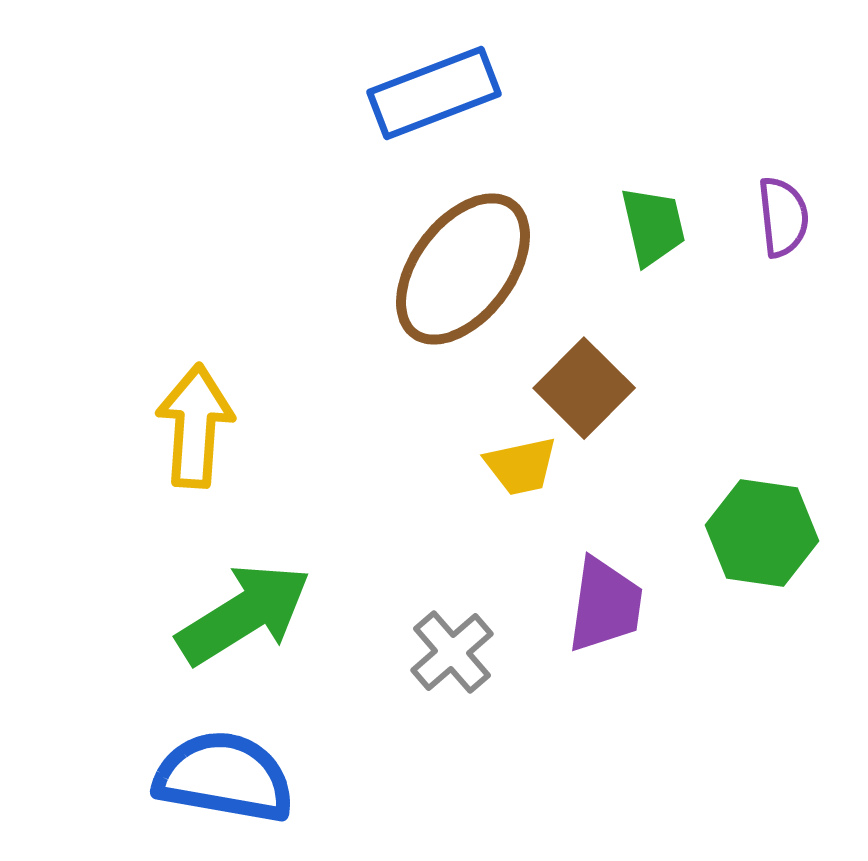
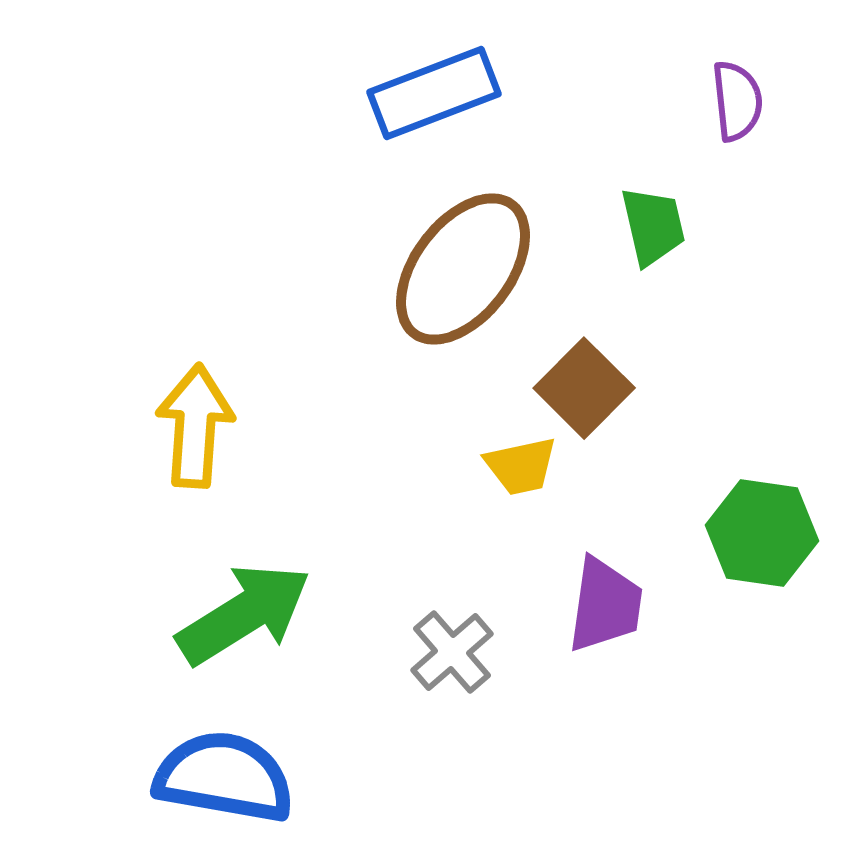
purple semicircle: moved 46 px left, 116 px up
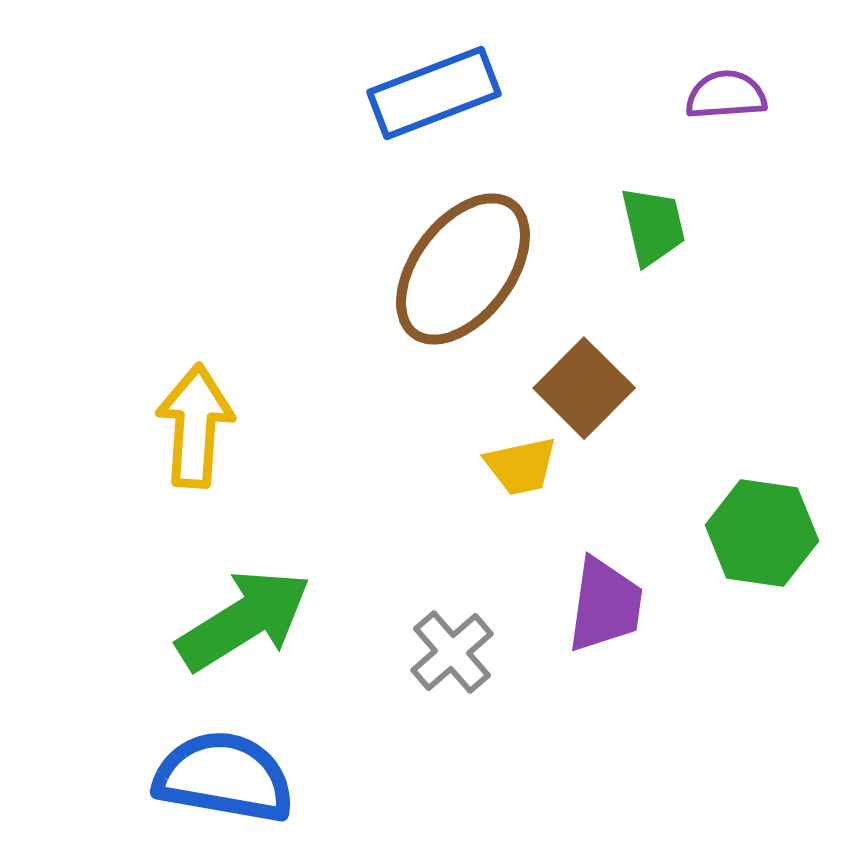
purple semicircle: moved 11 px left, 6 px up; rotated 88 degrees counterclockwise
green arrow: moved 6 px down
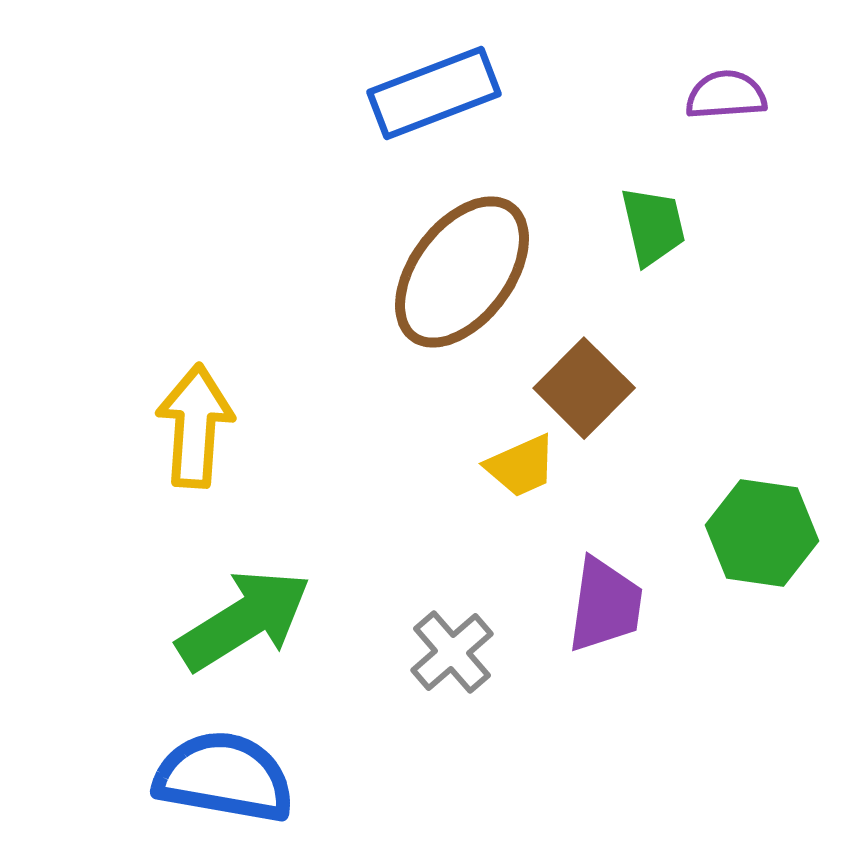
brown ellipse: moved 1 px left, 3 px down
yellow trapezoid: rotated 12 degrees counterclockwise
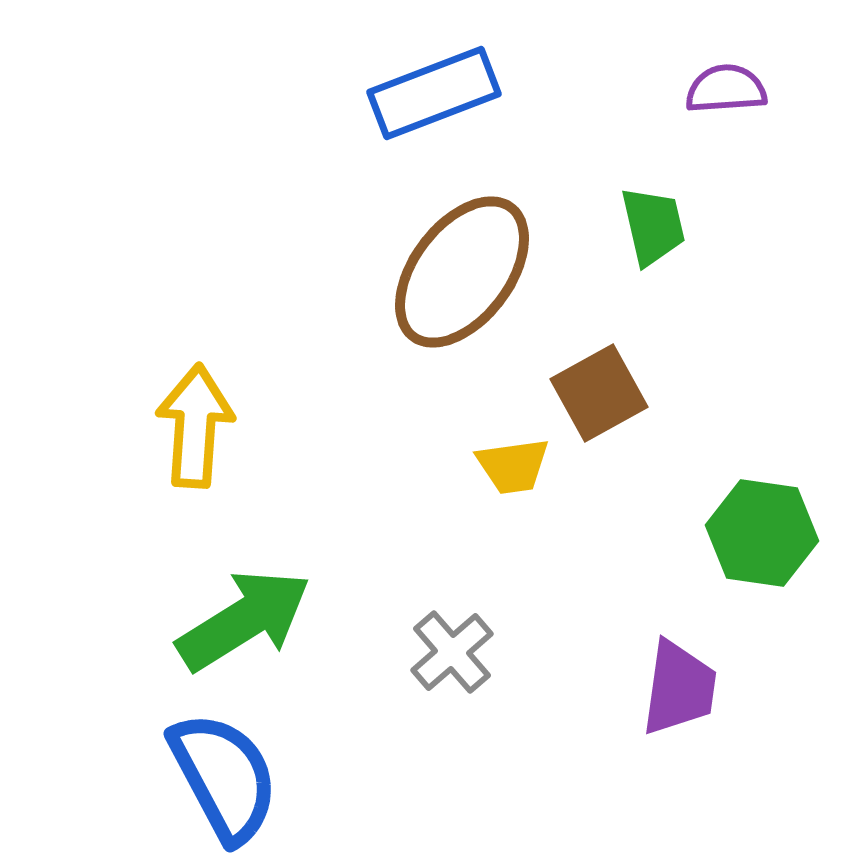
purple semicircle: moved 6 px up
brown square: moved 15 px right, 5 px down; rotated 16 degrees clockwise
yellow trapezoid: moved 8 px left; rotated 16 degrees clockwise
purple trapezoid: moved 74 px right, 83 px down
blue semicircle: rotated 52 degrees clockwise
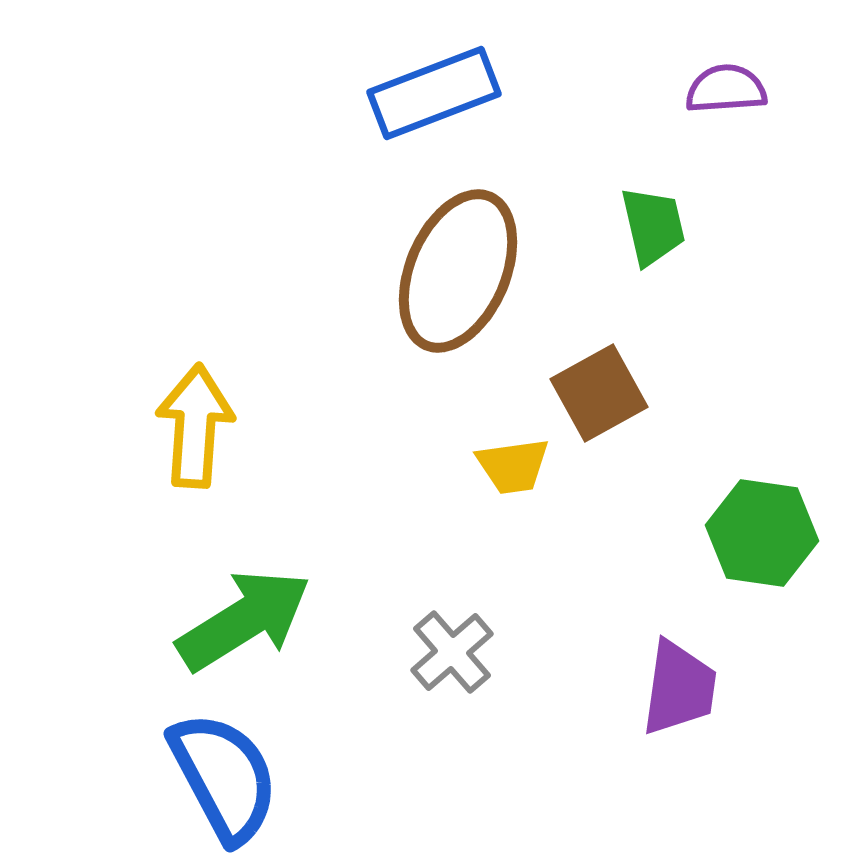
brown ellipse: moved 4 px left, 1 px up; rotated 14 degrees counterclockwise
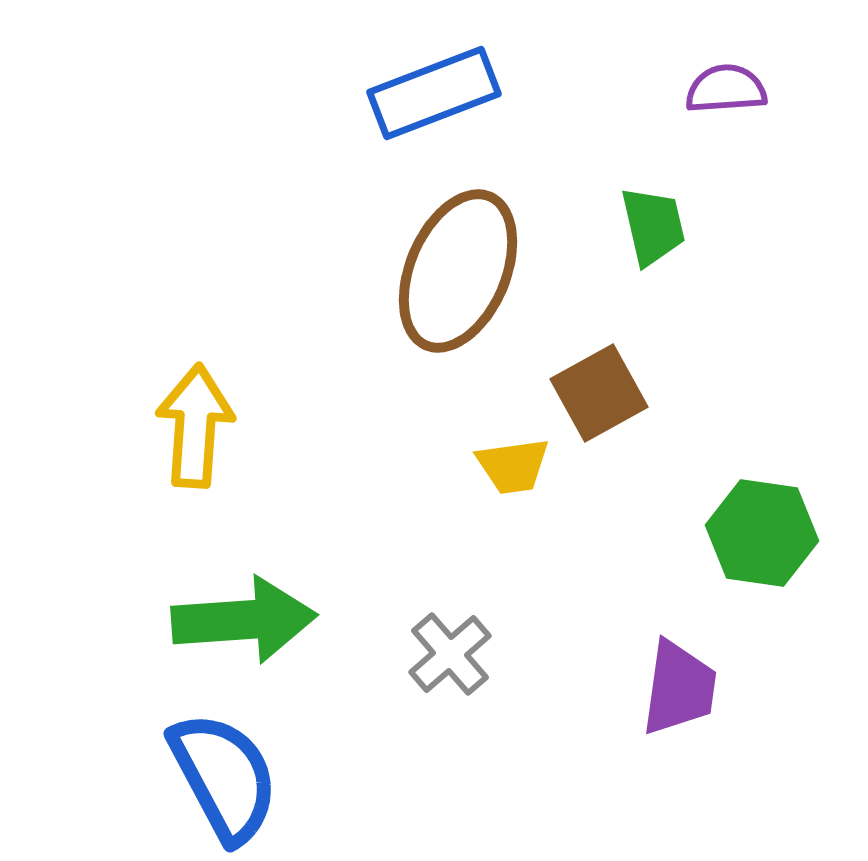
green arrow: rotated 28 degrees clockwise
gray cross: moved 2 px left, 2 px down
